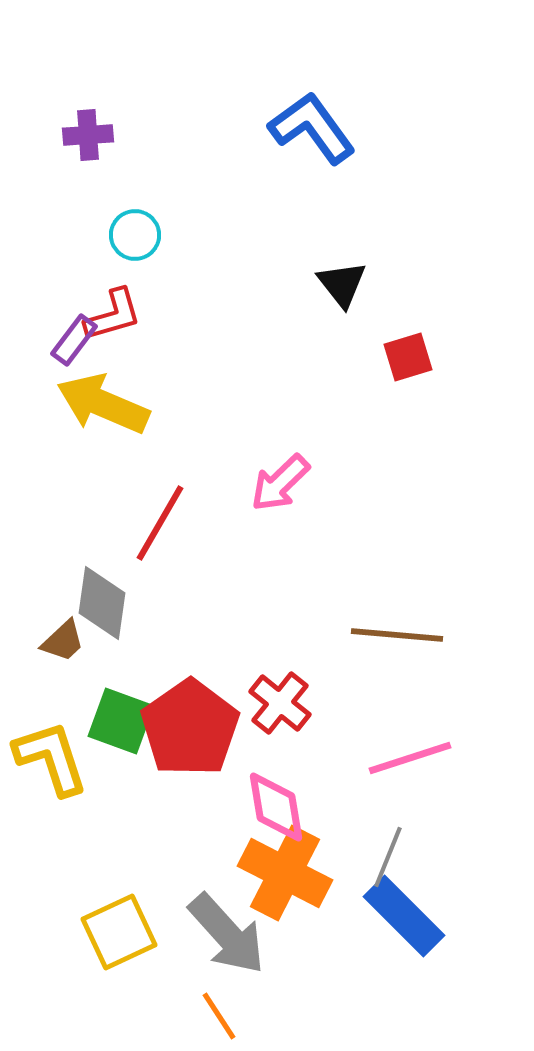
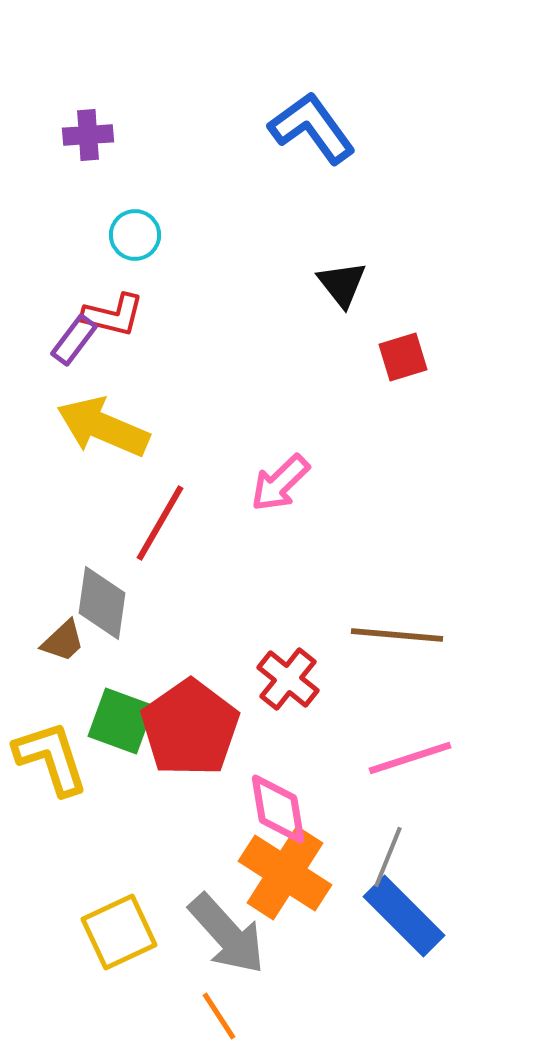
red L-shape: rotated 30 degrees clockwise
red square: moved 5 px left
yellow arrow: moved 23 px down
red cross: moved 8 px right, 24 px up
pink diamond: moved 2 px right, 2 px down
orange cross: rotated 6 degrees clockwise
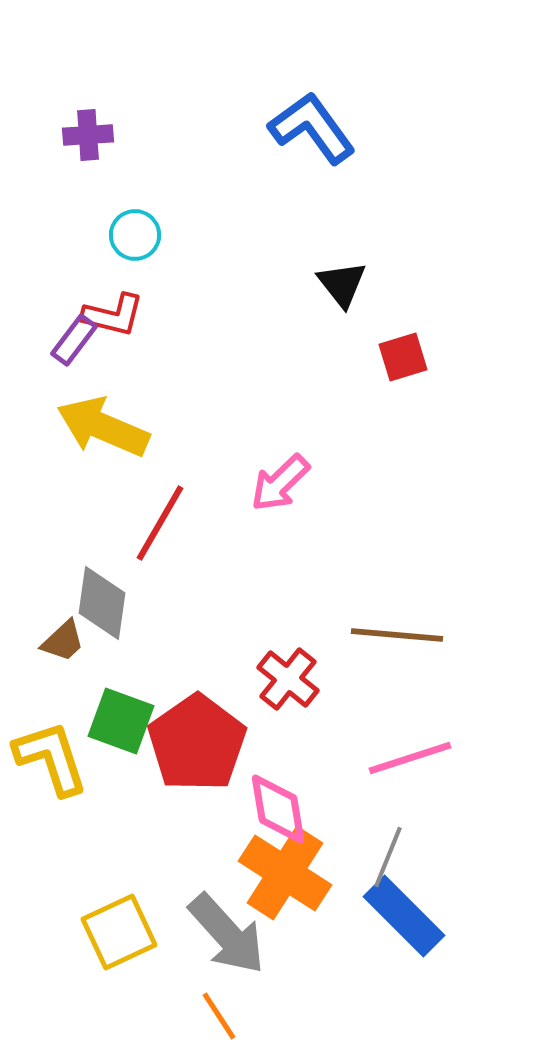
red pentagon: moved 7 px right, 15 px down
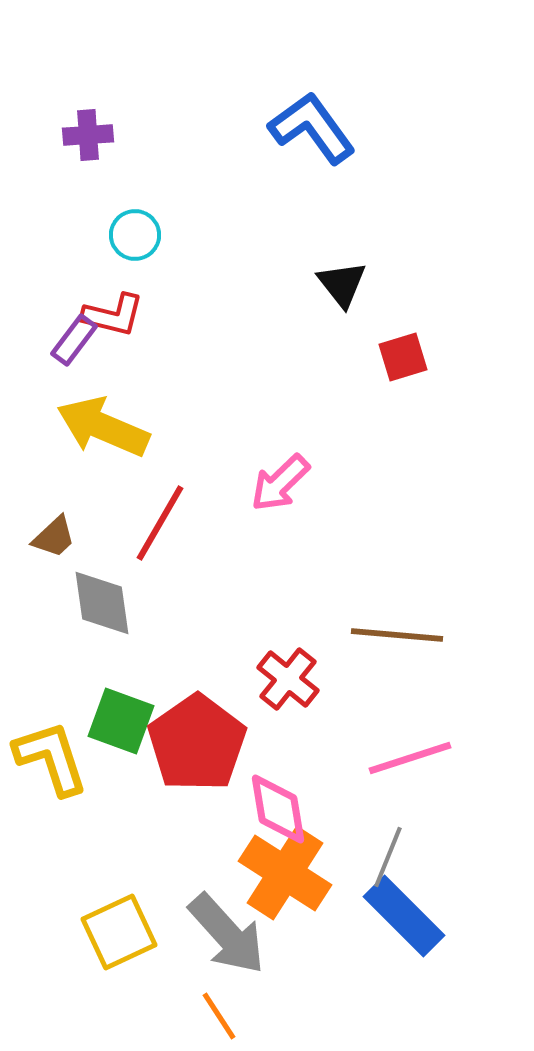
gray diamond: rotated 16 degrees counterclockwise
brown trapezoid: moved 9 px left, 104 px up
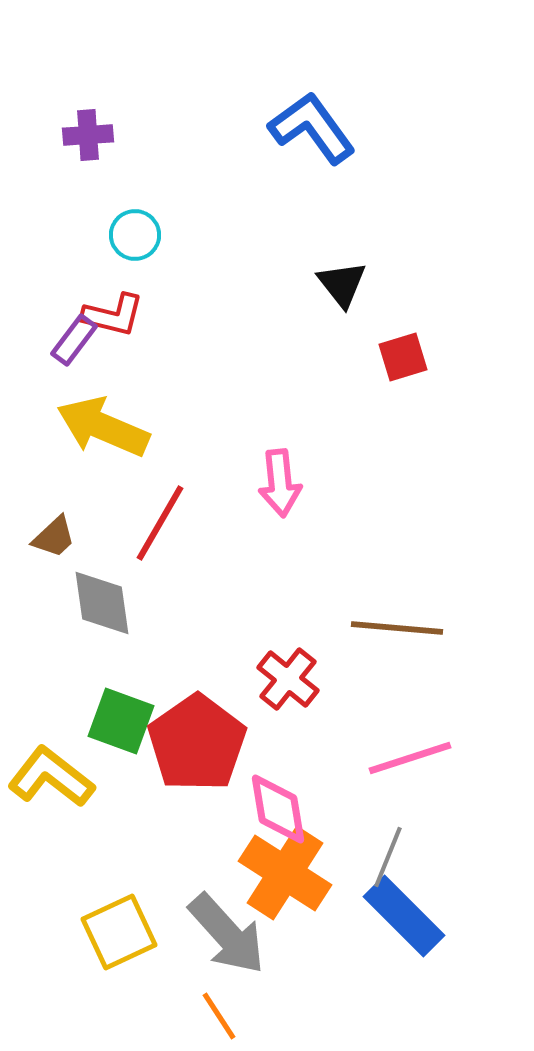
pink arrow: rotated 52 degrees counterclockwise
brown line: moved 7 px up
yellow L-shape: moved 19 px down; rotated 34 degrees counterclockwise
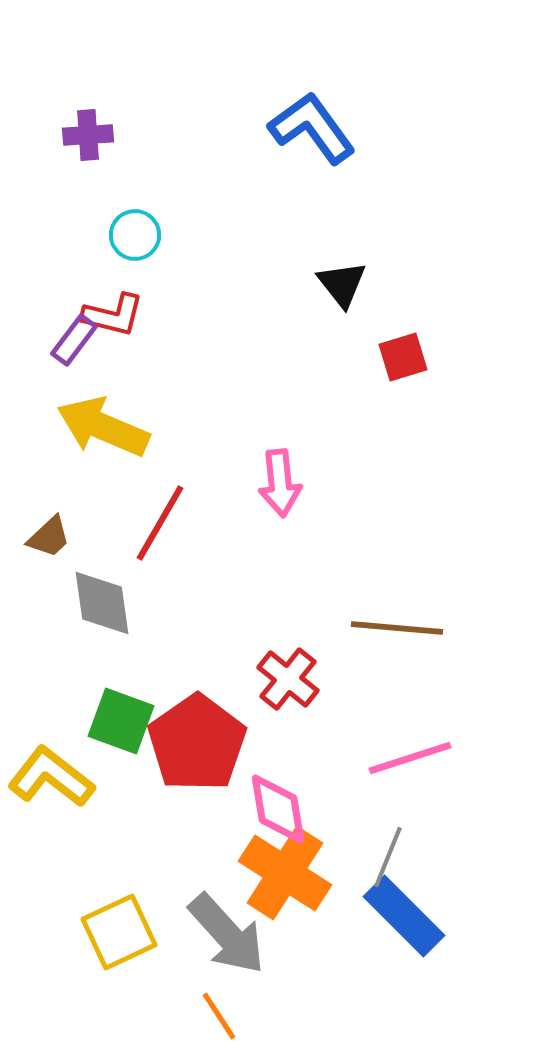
brown trapezoid: moved 5 px left
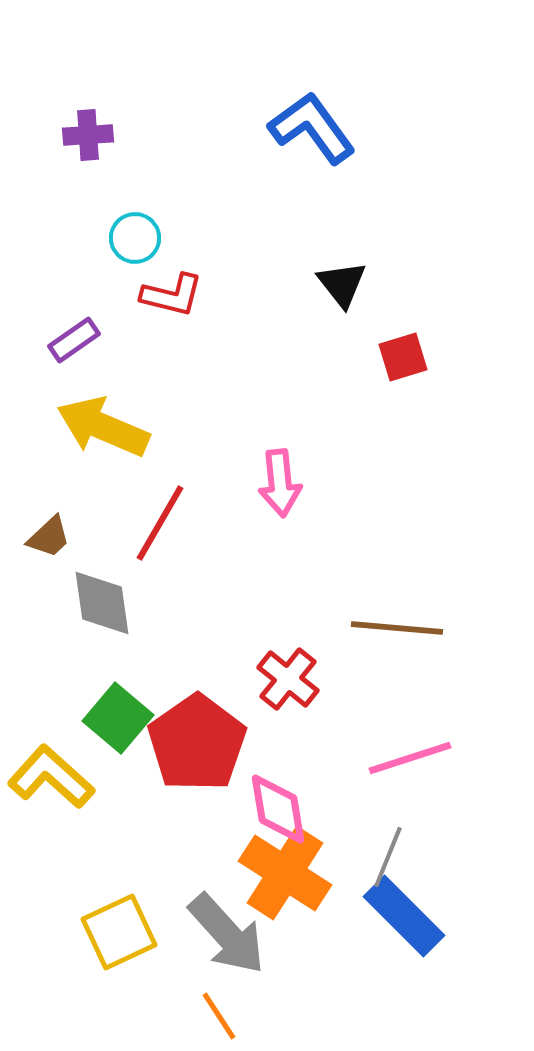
cyan circle: moved 3 px down
red L-shape: moved 59 px right, 20 px up
purple rectangle: rotated 18 degrees clockwise
green square: moved 3 px left, 3 px up; rotated 20 degrees clockwise
yellow L-shape: rotated 4 degrees clockwise
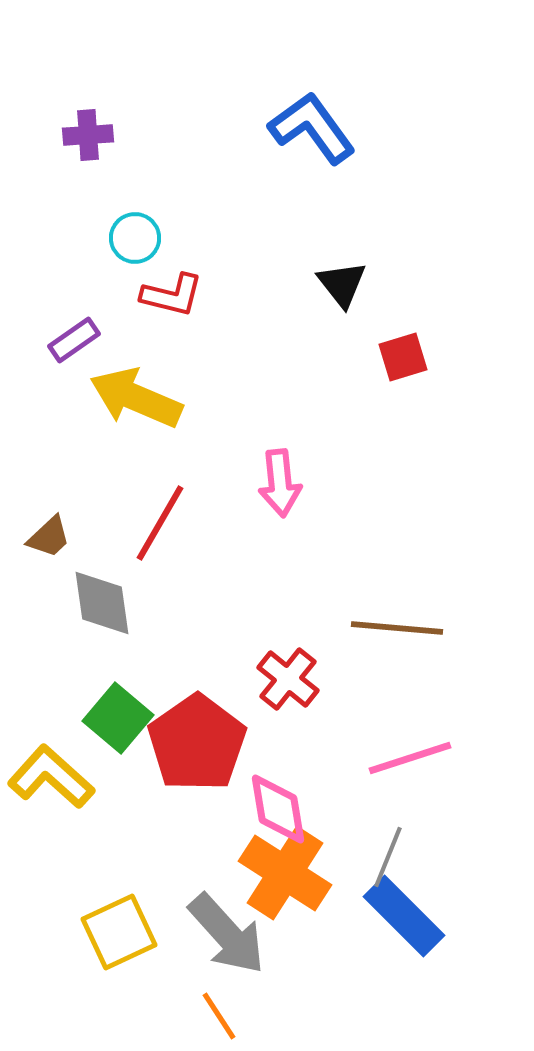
yellow arrow: moved 33 px right, 29 px up
